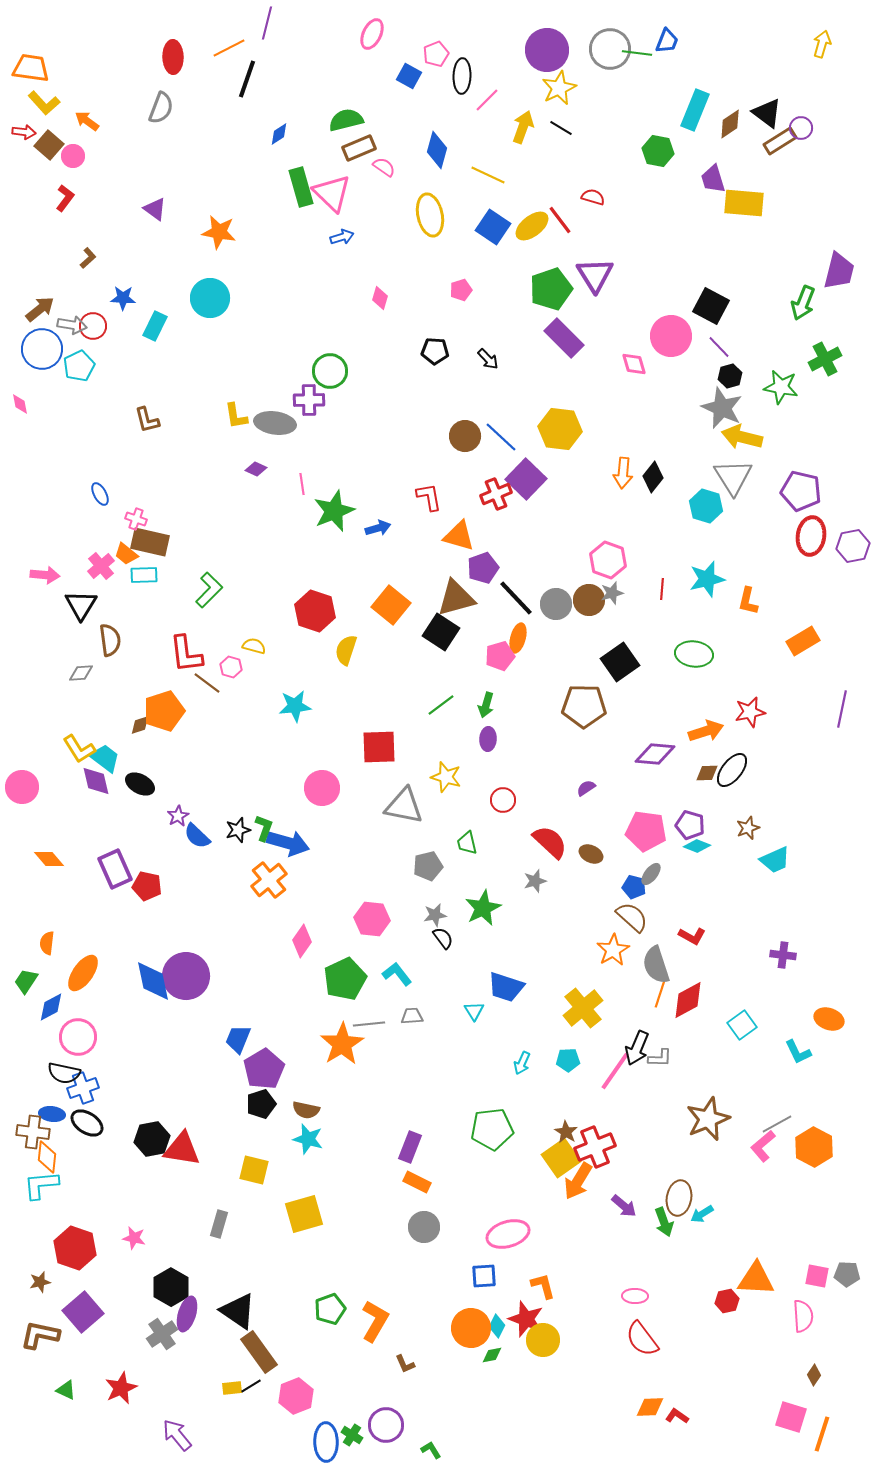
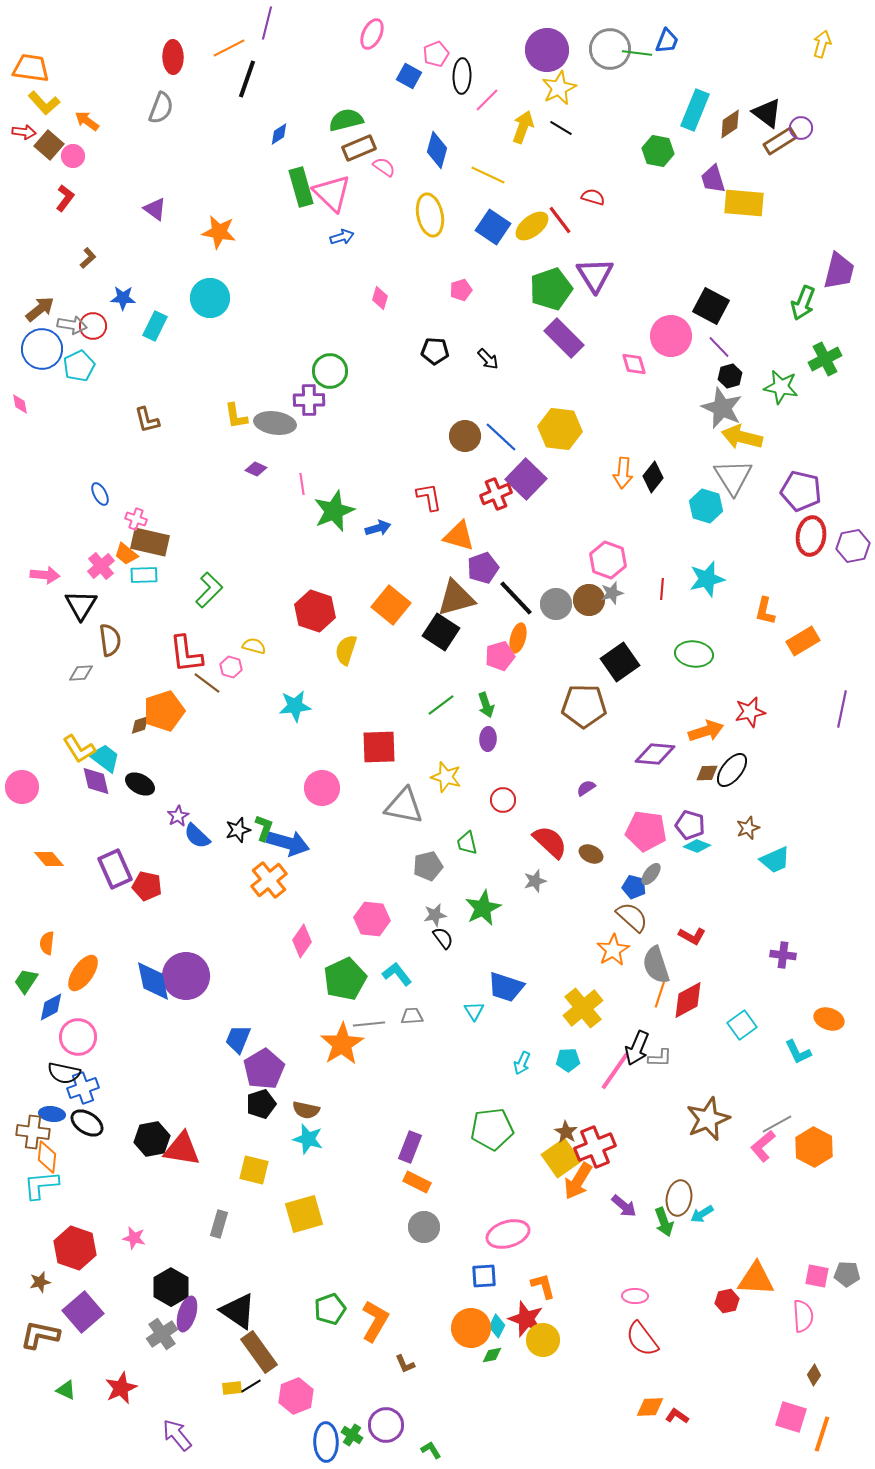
orange L-shape at (748, 601): moved 17 px right, 10 px down
green arrow at (486, 705): rotated 35 degrees counterclockwise
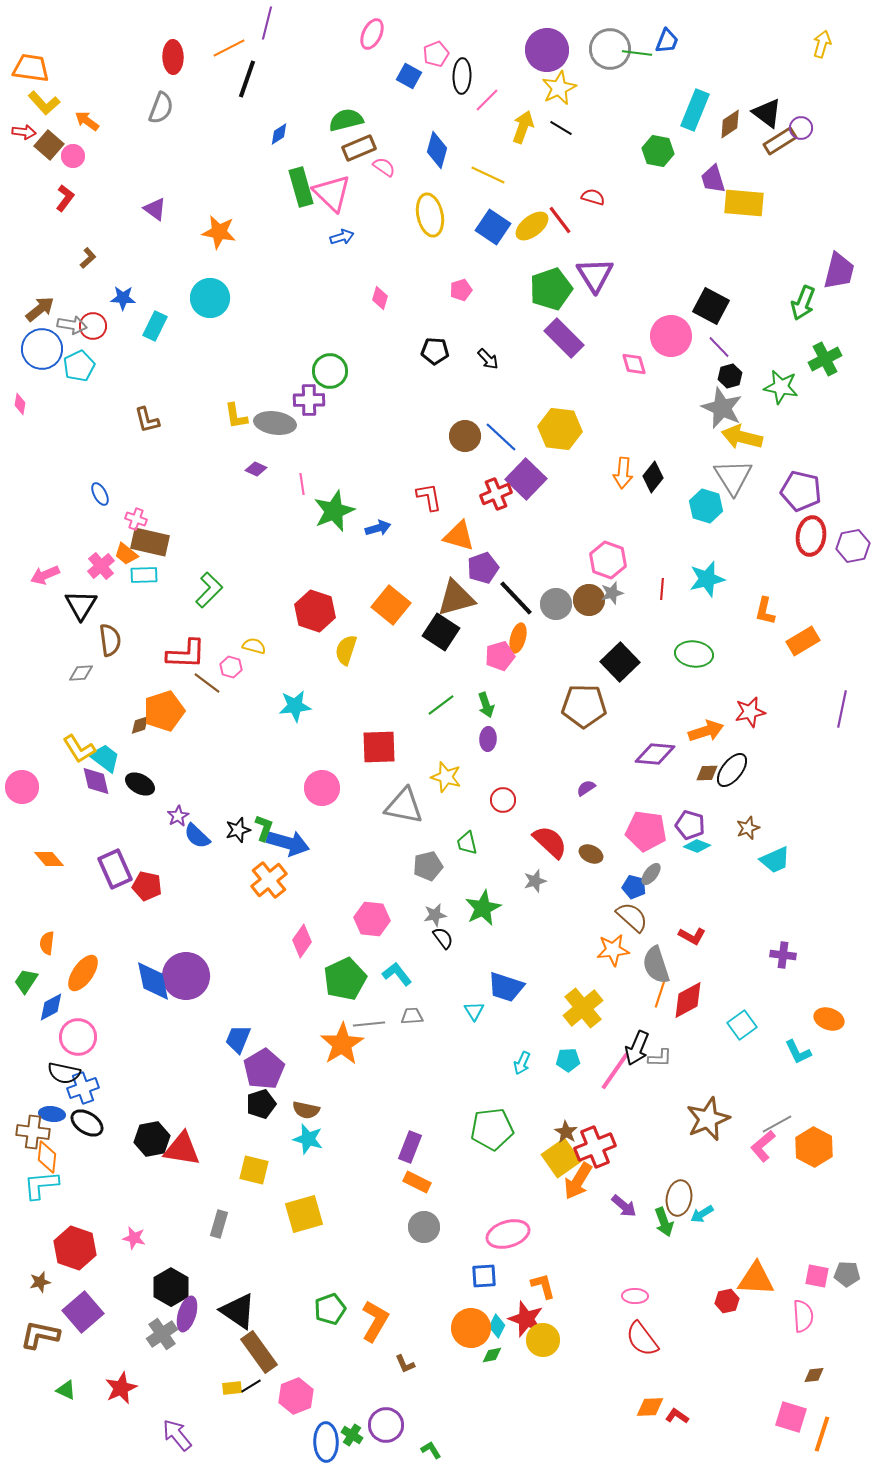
pink diamond at (20, 404): rotated 20 degrees clockwise
pink arrow at (45, 575): rotated 152 degrees clockwise
red L-shape at (186, 654): rotated 81 degrees counterclockwise
black square at (620, 662): rotated 9 degrees counterclockwise
orange star at (613, 950): rotated 24 degrees clockwise
brown diamond at (814, 1375): rotated 50 degrees clockwise
